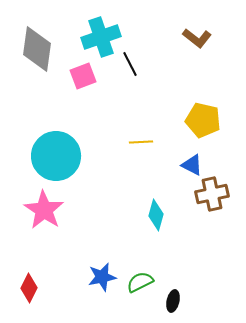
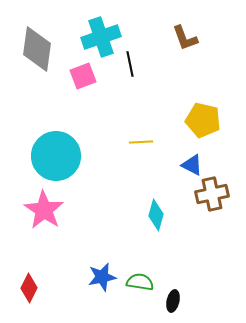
brown L-shape: moved 12 px left; rotated 32 degrees clockwise
black line: rotated 15 degrees clockwise
green semicircle: rotated 36 degrees clockwise
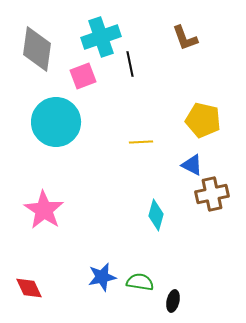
cyan circle: moved 34 px up
red diamond: rotated 52 degrees counterclockwise
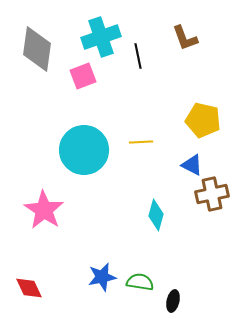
black line: moved 8 px right, 8 px up
cyan circle: moved 28 px right, 28 px down
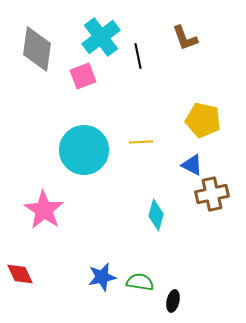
cyan cross: rotated 18 degrees counterclockwise
red diamond: moved 9 px left, 14 px up
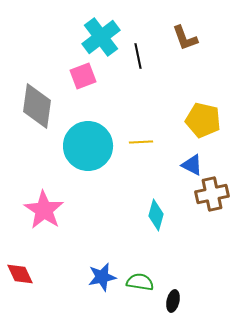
gray diamond: moved 57 px down
cyan circle: moved 4 px right, 4 px up
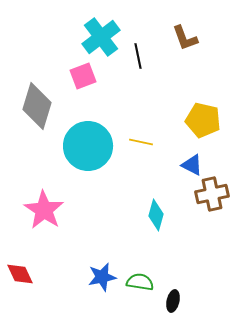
gray diamond: rotated 9 degrees clockwise
yellow line: rotated 15 degrees clockwise
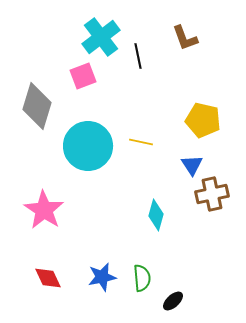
blue triangle: rotated 30 degrees clockwise
red diamond: moved 28 px right, 4 px down
green semicircle: moved 2 px right, 4 px up; rotated 76 degrees clockwise
black ellipse: rotated 35 degrees clockwise
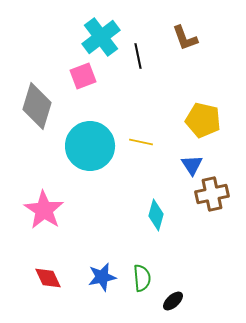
cyan circle: moved 2 px right
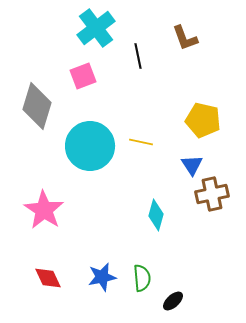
cyan cross: moved 5 px left, 9 px up
